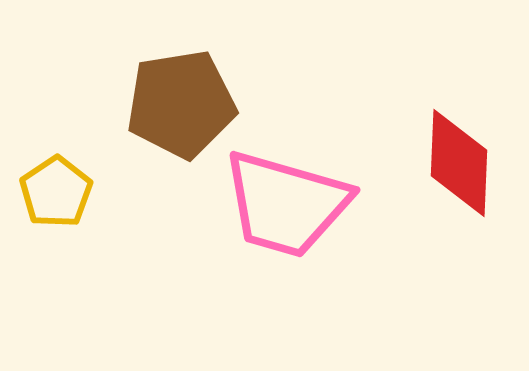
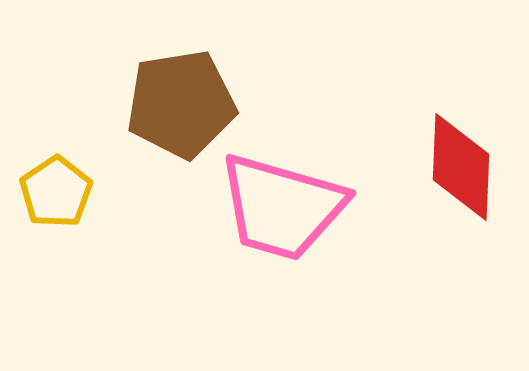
red diamond: moved 2 px right, 4 px down
pink trapezoid: moved 4 px left, 3 px down
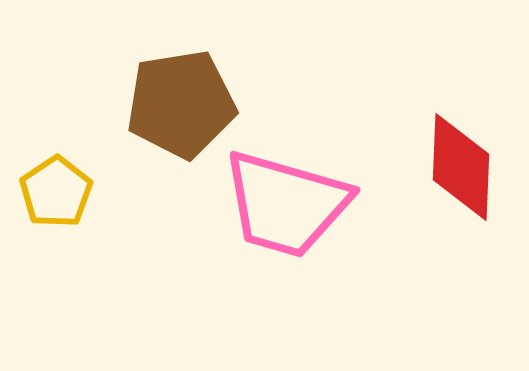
pink trapezoid: moved 4 px right, 3 px up
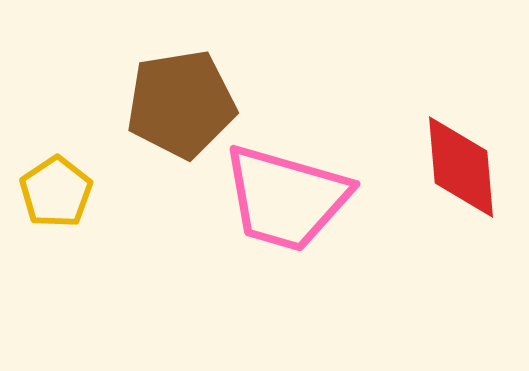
red diamond: rotated 7 degrees counterclockwise
pink trapezoid: moved 6 px up
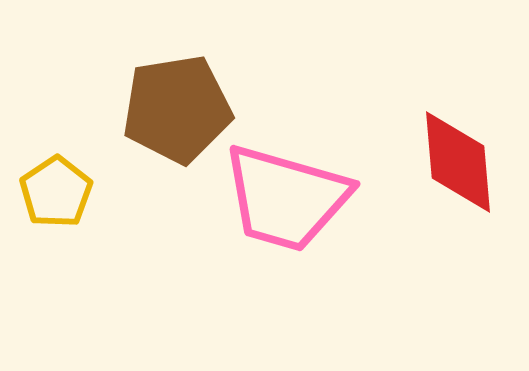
brown pentagon: moved 4 px left, 5 px down
red diamond: moved 3 px left, 5 px up
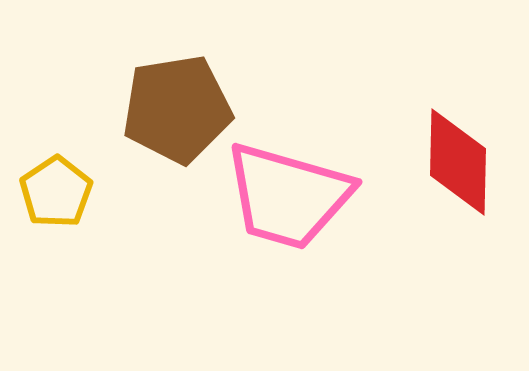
red diamond: rotated 6 degrees clockwise
pink trapezoid: moved 2 px right, 2 px up
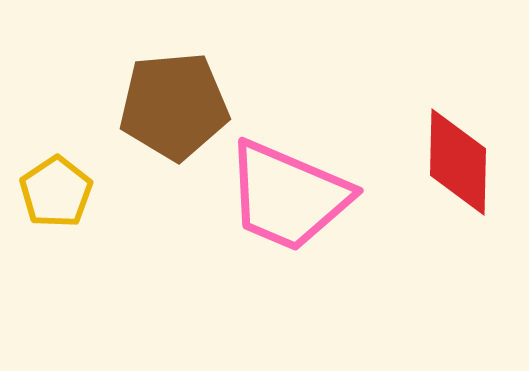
brown pentagon: moved 3 px left, 3 px up; rotated 4 degrees clockwise
pink trapezoid: rotated 7 degrees clockwise
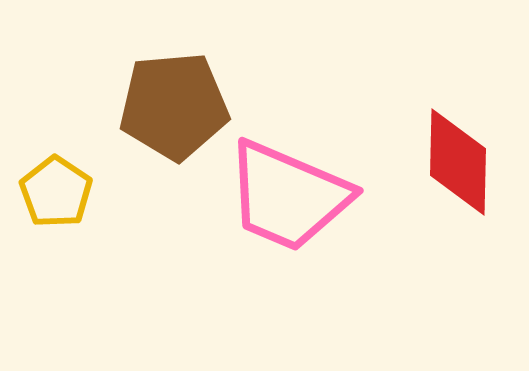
yellow pentagon: rotated 4 degrees counterclockwise
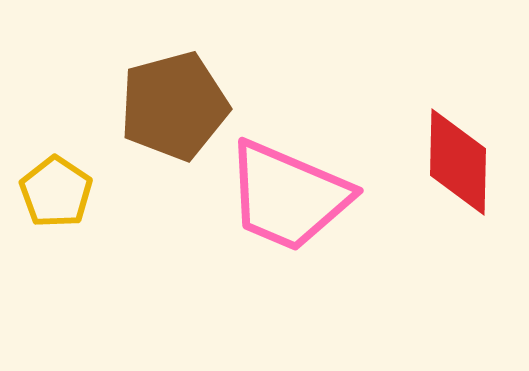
brown pentagon: rotated 10 degrees counterclockwise
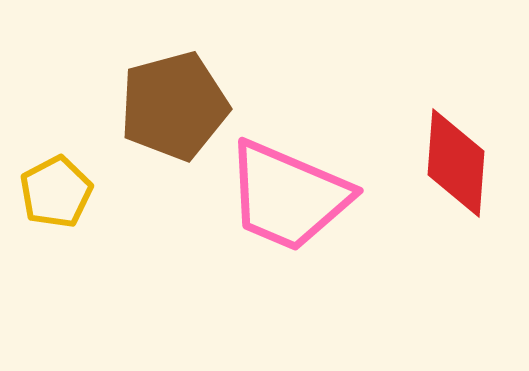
red diamond: moved 2 px left, 1 px down; rotated 3 degrees clockwise
yellow pentagon: rotated 10 degrees clockwise
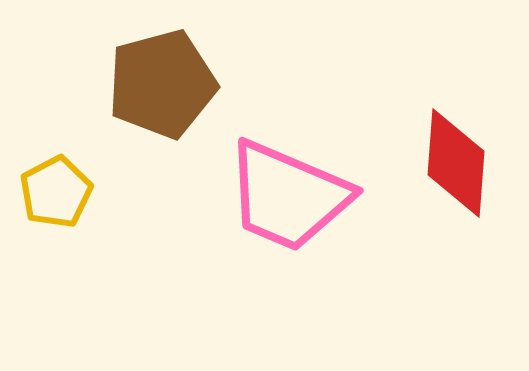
brown pentagon: moved 12 px left, 22 px up
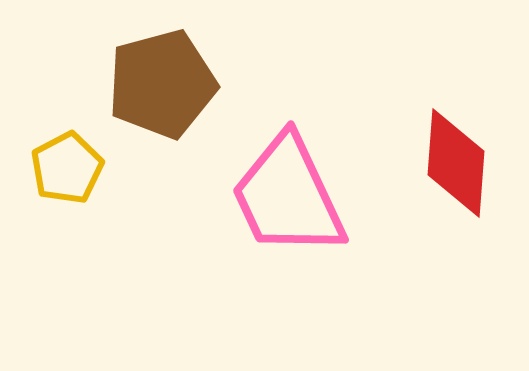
yellow pentagon: moved 11 px right, 24 px up
pink trapezoid: rotated 42 degrees clockwise
